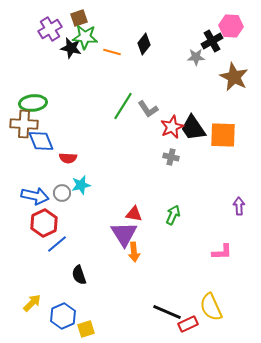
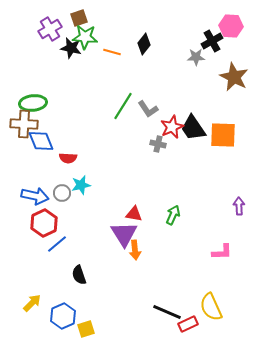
gray cross: moved 13 px left, 13 px up
orange arrow: moved 1 px right, 2 px up
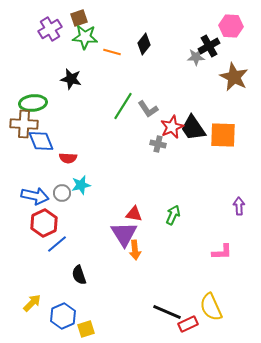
black cross: moved 3 px left, 5 px down
black star: moved 31 px down
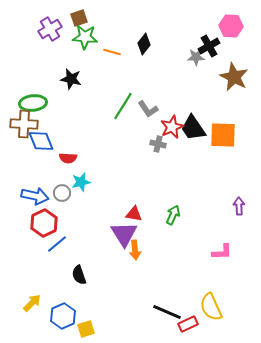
cyan star: moved 3 px up
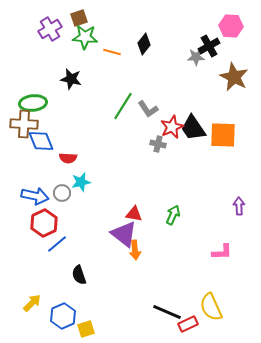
purple triangle: rotated 20 degrees counterclockwise
